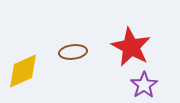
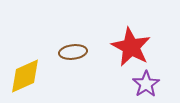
yellow diamond: moved 2 px right, 5 px down
purple star: moved 2 px right, 1 px up
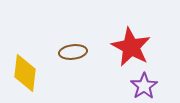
yellow diamond: moved 3 px up; rotated 60 degrees counterclockwise
purple star: moved 2 px left, 2 px down
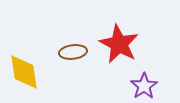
red star: moved 12 px left, 3 px up
yellow diamond: moved 1 px left, 1 px up; rotated 15 degrees counterclockwise
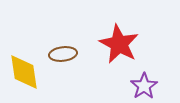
brown ellipse: moved 10 px left, 2 px down
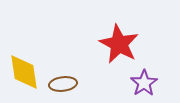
brown ellipse: moved 30 px down
purple star: moved 3 px up
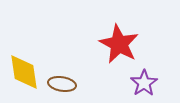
brown ellipse: moved 1 px left; rotated 16 degrees clockwise
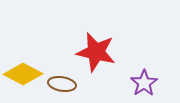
red star: moved 23 px left, 8 px down; rotated 15 degrees counterclockwise
yellow diamond: moved 1 px left, 2 px down; rotated 54 degrees counterclockwise
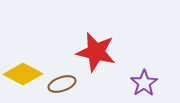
brown ellipse: rotated 28 degrees counterclockwise
